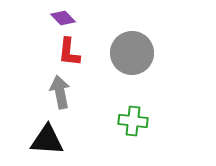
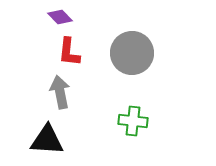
purple diamond: moved 3 px left, 1 px up
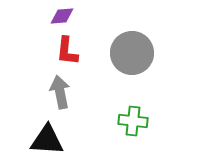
purple diamond: moved 2 px right, 1 px up; rotated 50 degrees counterclockwise
red L-shape: moved 2 px left, 1 px up
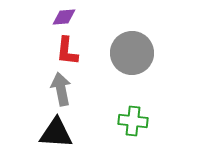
purple diamond: moved 2 px right, 1 px down
gray arrow: moved 1 px right, 3 px up
black triangle: moved 9 px right, 7 px up
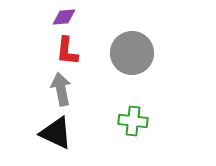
black triangle: rotated 21 degrees clockwise
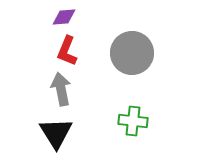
red L-shape: rotated 16 degrees clockwise
black triangle: rotated 33 degrees clockwise
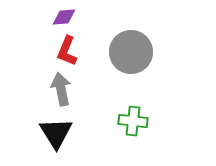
gray circle: moved 1 px left, 1 px up
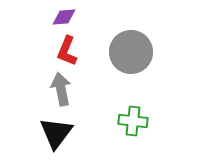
black triangle: rotated 9 degrees clockwise
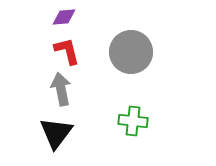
red L-shape: rotated 144 degrees clockwise
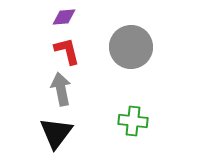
gray circle: moved 5 px up
